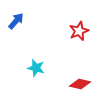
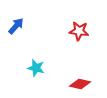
blue arrow: moved 5 px down
red star: rotated 30 degrees clockwise
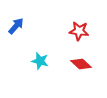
cyan star: moved 4 px right, 7 px up
red diamond: moved 1 px right, 20 px up; rotated 30 degrees clockwise
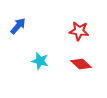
blue arrow: moved 2 px right
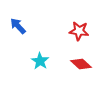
blue arrow: rotated 84 degrees counterclockwise
cyan star: rotated 18 degrees clockwise
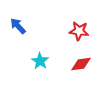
red diamond: rotated 50 degrees counterclockwise
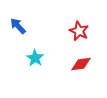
red star: rotated 18 degrees clockwise
cyan star: moved 5 px left, 3 px up
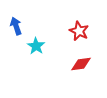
blue arrow: moved 2 px left; rotated 24 degrees clockwise
cyan star: moved 1 px right, 12 px up
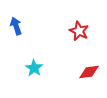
cyan star: moved 2 px left, 22 px down
red diamond: moved 8 px right, 8 px down
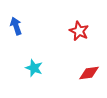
cyan star: rotated 12 degrees counterclockwise
red diamond: moved 1 px down
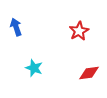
blue arrow: moved 1 px down
red star: rotated 18 degrees clockwise
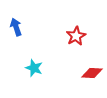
red star: moved 3 px left, 5 px down
red diamond: moved 3 px right; rotated 10 degrees clockwise
